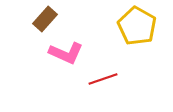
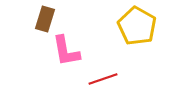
brown rectangle: rotated 25 degrees counterclockwise
pink L-shape: moved 2 px up; rotated 56 degrees clockwise
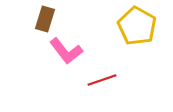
pink L-shape: rotated 28 degrees counterclockwise
red line: moved 1 px left, 1 px down
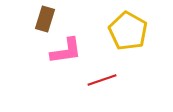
yellow pentagon: moved 9 px left, 5 px down
pink L-shape: rotated 60 degrees counterclockwise
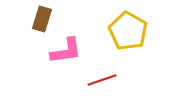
brown rectangle: moved 3 px left
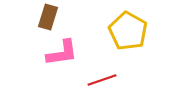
brown rectangle: moved 6 px right, 2 px up
pink L-shape: moved 4 px left, 2 px down
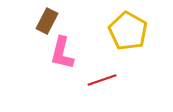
brown rectangle: moved 1 px left, 4 px down; rotated 10 degrees clockwise
pink L-shape: rotated 112 degrees clockwise
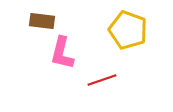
brown rectangle: moved 5 px left; rotated 70 degrees clockwise
yellow pentagon: moved 1 px up; rotated 9 degrees counterclockwise
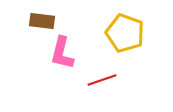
yellow pentagon: moved 3 px left, 3 px down
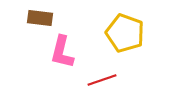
brown rectangle: moved 2 px left, 3 px up
pink L-shape: moved 1 px up
